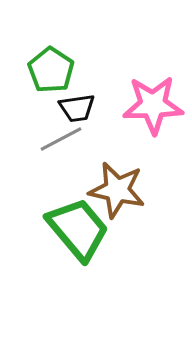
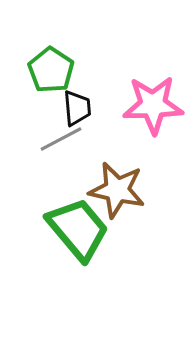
black trapezoid: rotated 87 degrees counterclockwise
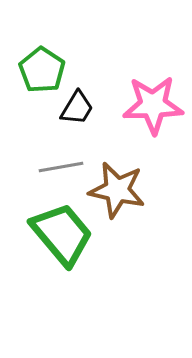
green pentagon: moved 9 px left
black trapezoid: rotated 36 degrees clockwise
gray line: moved 28 px down; rotated 18 degrees clockwise
green trapezoid: moved 16 px left, 5 px down
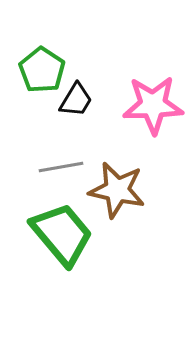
black trapezoid: moved 1 px left, 8 px up
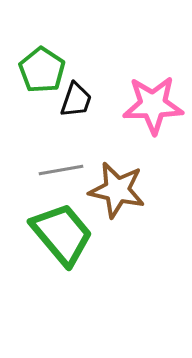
black trapezoid: rotated 12 degrees counterclockwise
gray line: moved 3 px down
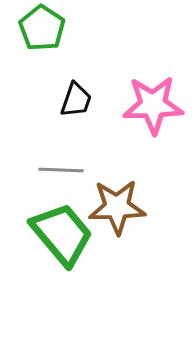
green pentagon: moved 42 px up
gray line: rotated 12 degrees clockwise
brown star: moved 17 px down; rotated 14 degrees counterclockwise
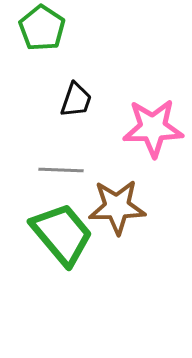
pink star: moved 23 px down
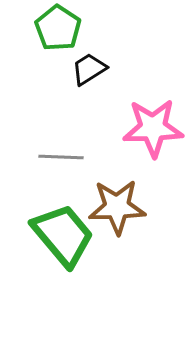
green pentagon: moved 16 px right
black trapezoid: moved 13 px right, 31 px up; rotated 141 degrees counterclockwise
gray line: moved 13 px up
green trapezoid: moved 1 px right, 1 px down
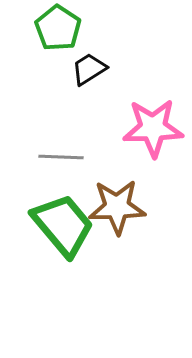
green trapezoid: moved 10 px up
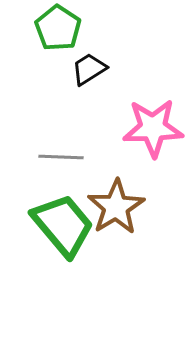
brown star: moved 1 px left; rotated 30 degrees counterclockwise
